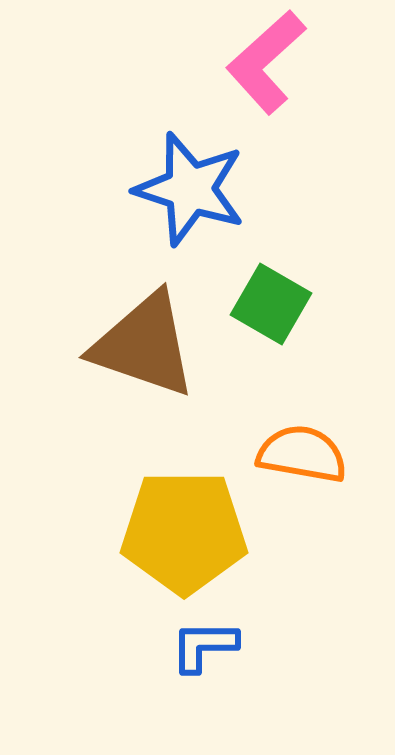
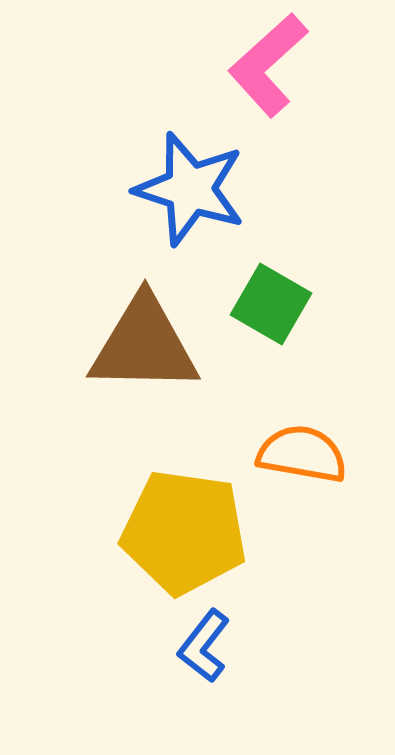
pink L-shape: moved 2 px right, 3 px down
brown triangle: rotated 18 degrees counterclockwise
yellow pentagon: rotated 8 degrees clockwise
blue L-shape: rotated 52 degrees counterclockwise
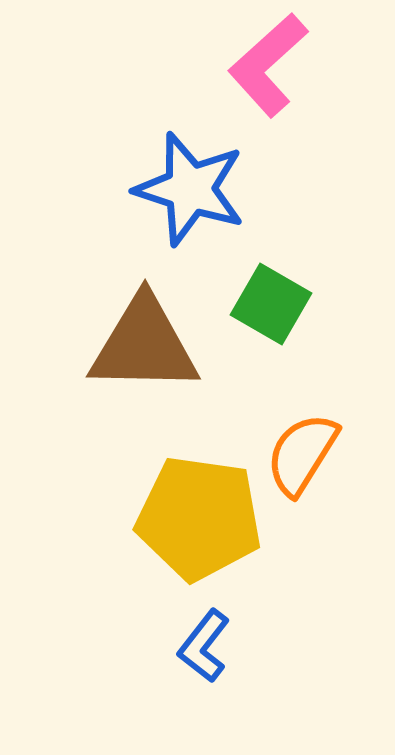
orange semicircle: rotated 68 degrees counterclockwise
yellow pentagon: moved 15 px right, 14 px up
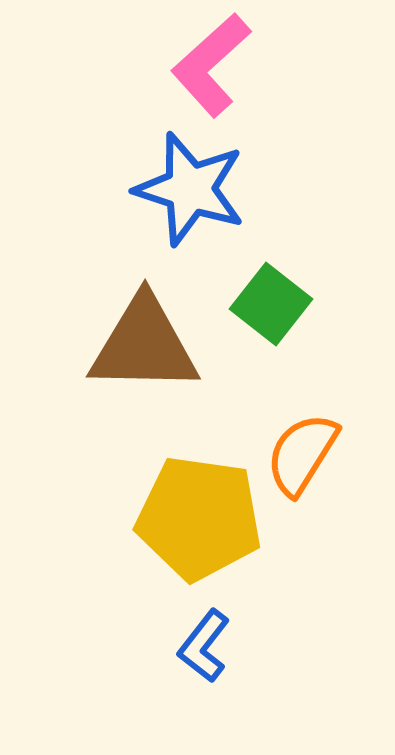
pink L-shape: moved 57 px left
green square: rotated 8 degrees clockwise
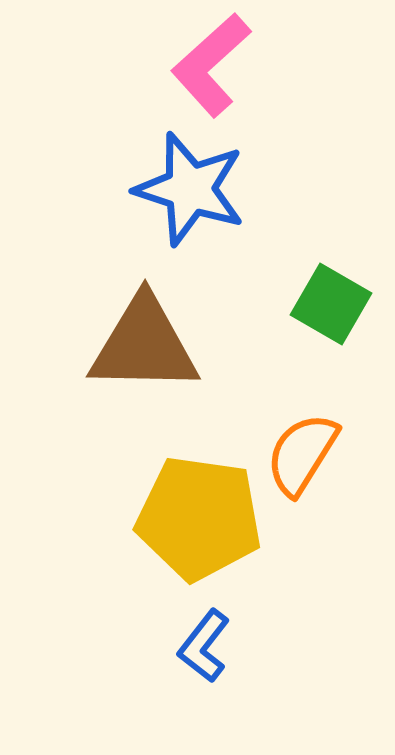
green square: moved 60 px right; rotated 8 degrees counterclockwise
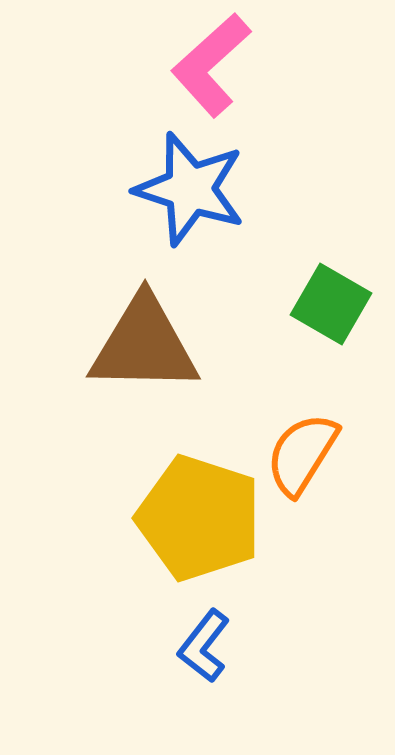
yellow pentagon: rotated 10 degrees clockwise
